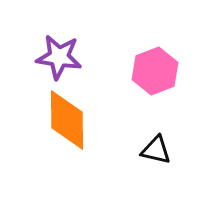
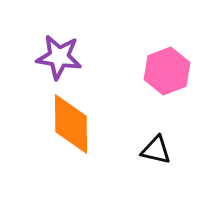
pink hexagon: moved 12 px right
orange diamond: moved 4 px right, 4 px down
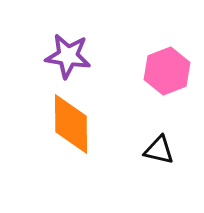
purple star: moved 9 px right, 1 px up
black triangle: moved 3 px right
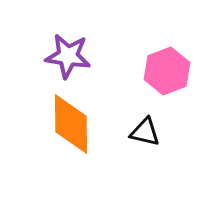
black triangle: moved 14 px left, 18 px up
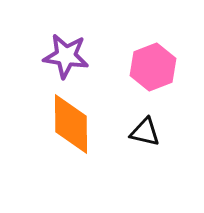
purple star: moved 2 px left
pink hexagon: moved 14 px left, 4 px up
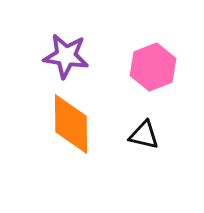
black triangle: moved 1 px left, 3 px down
